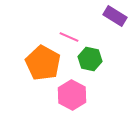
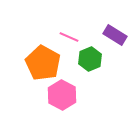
purple rectangle: moved 19 px down
green hexagon: rotated 25 degrees clockwise
pink hexagon: moved 10 px left
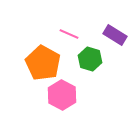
pink line: moved 3 px up
green hexagon: rotated 20 degrees counterclockwise
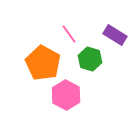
pink line: rotated 30 degrees clockwise
pink hexagon: moved 4 px right
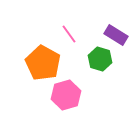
purple rectangle: moved 1 px right
green hexagon: moved 10 px right
pink hexagon: rotated 16 degrees clockwise
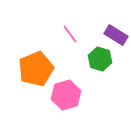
pink line: moved 1 px right
orange pentagon: moved 7 px left, 6 px down; rotated 20 degrees clockwise
